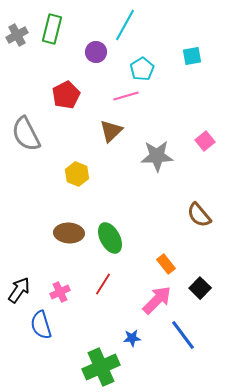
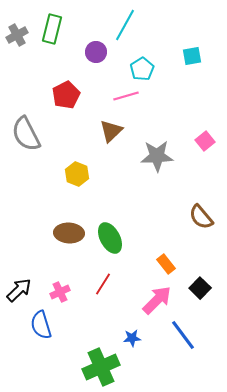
brown semicircle: moved 2 px right, 2 px down
black arrow: rotated 12 degrees clockwise
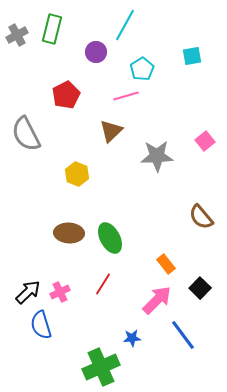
black arrow: moved 9 px right, 2 px down
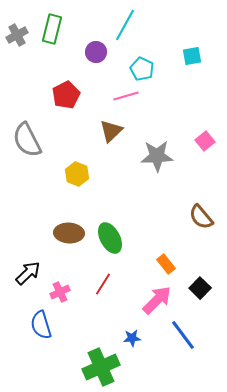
cyan pentagon: rotated 15 degrees counterclockwise
gray semicircle: moved 1 px right, 6 px down
black arrow: moved 19 px up
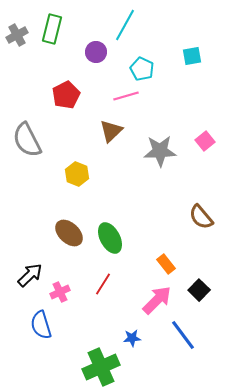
gray star: moved 3 px right, 5 px up
brown ellipse: rotated 40 degrees clockwise
black arrow: moved 2 px right, 2 px down
black square: moved 1 px left, 2 px down
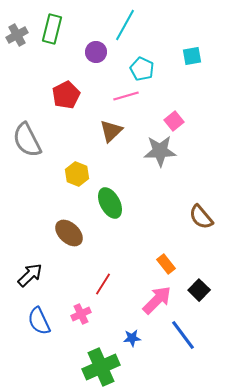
pink square: moved 31 px left, 20 px up
green ellipse: moved 35 px up
pink cross: moved 21 px right, 22 px down
blue semicircle: moved 2 px left, 4 px up; rotated 8 degrees counterclockwise
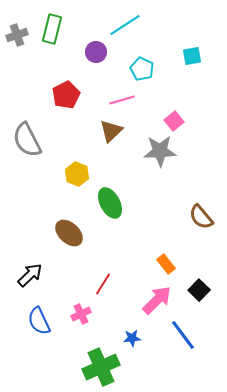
cyan line: rotated 28 degrees clockwise
gray cross: rotated 10 degrees clockwise
pink line: moved 4 px left, 4 px down
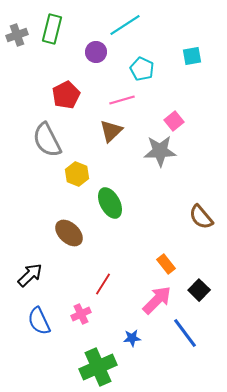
gray semicircle: moved 20 px right
blue line: moved 2 px right, 2 px up
green cross: moved 3 px left
